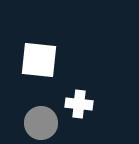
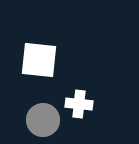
gray circle: moved 2 px right, 3 px up
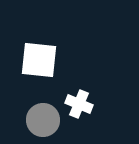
white cross: rotated 16 degrees clockwise
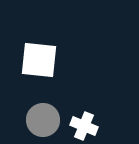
white cross: moved 5 px right, 22 px down
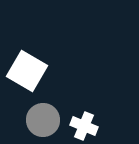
white square: moved 12 px left, 11 px down; rotated 24 degrees clockwise
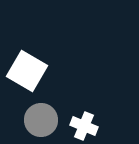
gray circle: moved 2 px left
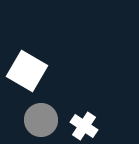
white cross: rotated 12 degrees clockwise
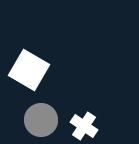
white square: moved 2 px right, 1 px up
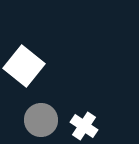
white square: moved 5 px left, 4 px up; rotated 9 degrees clockwise
